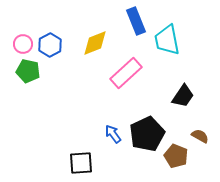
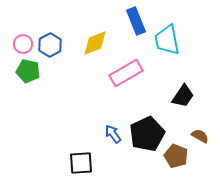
pink rectangle: rotated 12 degrees clockwise
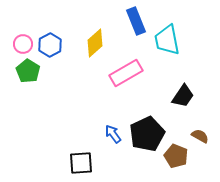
yellow diamond: rotated 20 degrees counterclockwise
green pentagon: rotated 20 degrees clockwise
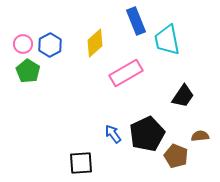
brown semicircle: rotated 36 degrees counterclockwise
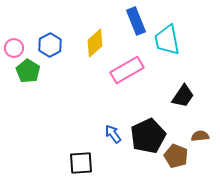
pink circle: moved 9 px left, 4 px down
pink rectangle: moved 1 px right, 3 px up
black pentagon: moved 1 px right, 2 px down
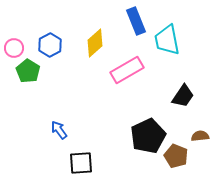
blue arrow: moved 54 px left, 4 px up
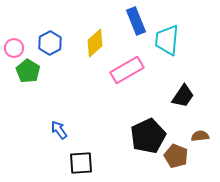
cyan trapezoid: rotated 16 degrees clockwise
blue hexagon: moved 2 px up
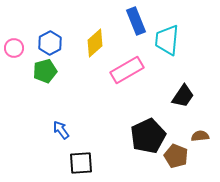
green pentagon: moved 17 px right; rotated 25 degrees clockwise
blue arrow: moved 2 px right
